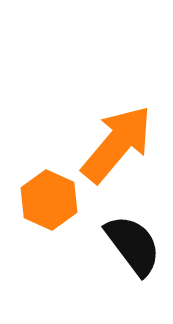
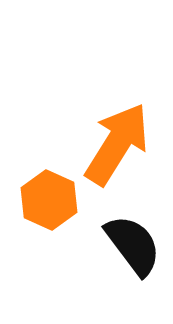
orange arrow: rotated 8 degrees counterclockwise
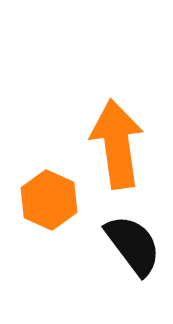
orange arrow: rotated 40 degrees counterclockwise
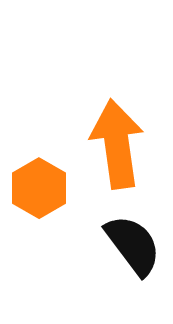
orange hexagon: moved 10 px left, 12 px up; rotated 6 degrees clockwise
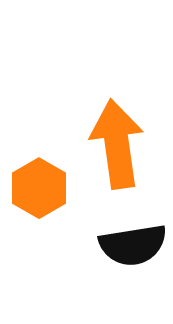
black semicircle: rotated 118 degrees clockwise
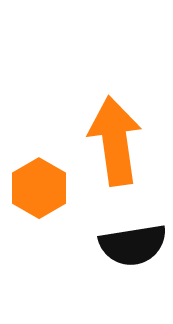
orange arrow: moved 2 px left, 3 px up
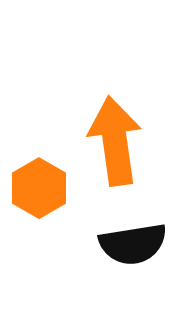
black semicircle: moved 1 px up
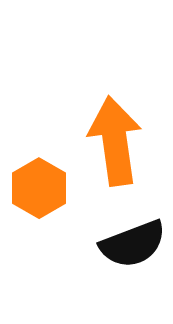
black semicircle: rotated 12 degrees counterclockwise
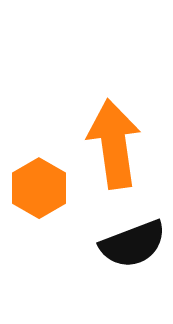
orange arrow: moved 1 px left, 3 px down
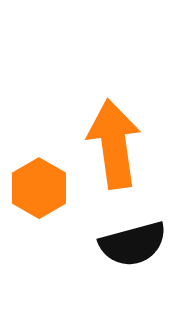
black semicircle: rotated 6 degrees clockwise
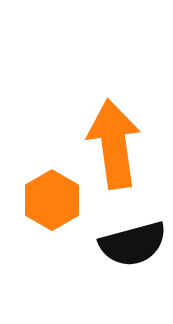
orange hexagon: moved 13 px right, 12 px down
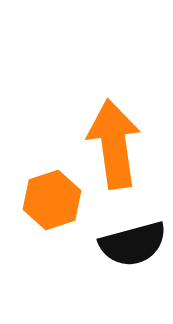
orange hexagon: rotated 12 degrees clockwise
